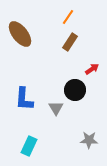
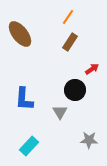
gray triangle: moved 4 px right, 4 px down
cyan rectangle: rotated 18 degrees clockwise
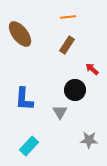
orange line: rotated 49 degrees clockwise
brown rectangle: moved 3 px left, 3 px down
red arrow: rotated 104 degrees counterclockwise
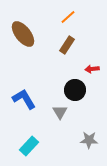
orange line: rotated 35 degrees counterclockwise
brown ellipse: moved 3 px right
red arrow: rotated 48 degrees counterclockwise
blue L-shape: rotated 145 degrees clockwise
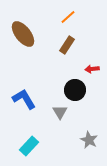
gray star: rotated 24 degrees clockwise
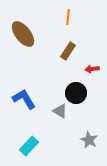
orange line: rotated 42 degrees counterclockwise
brown rectangle: moved 1 px right, 6 px down
black circle: moved 1 px right, 3 px down
gray triangle: moved 1 px up; rotated 28 degrees counterclockwise
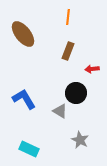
brown rectangle: rotated 12 degrees counterclockwise
gray star: moved 9 px left
cyan rectangle: moved 3 px down; rotated 72 degrees clockwise
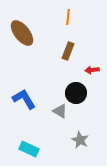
brown ellipse: moved 1 px left, 1 px up
red arrow: moved 1 px down
